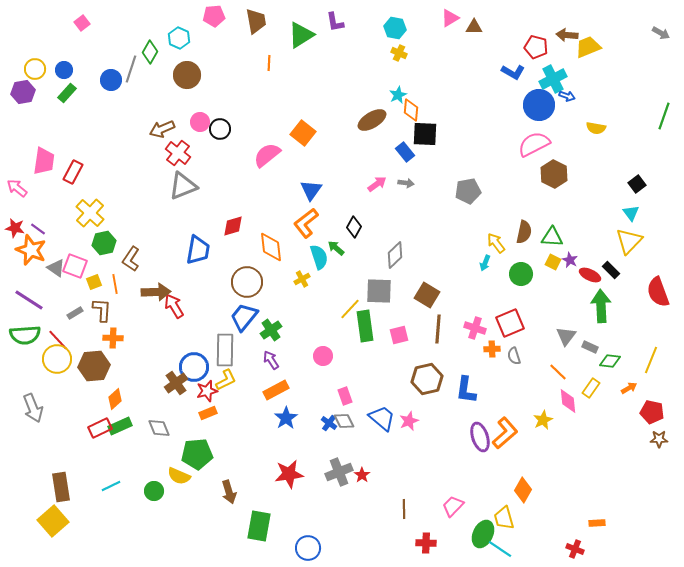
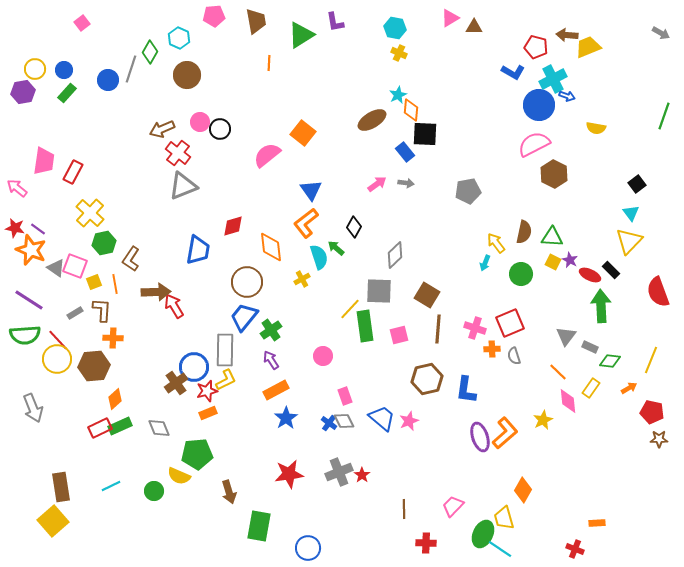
blue circle at (111, 80): moved 3 px left
blue triangle at (311, 190): rotated 10 degrees counterclockwise
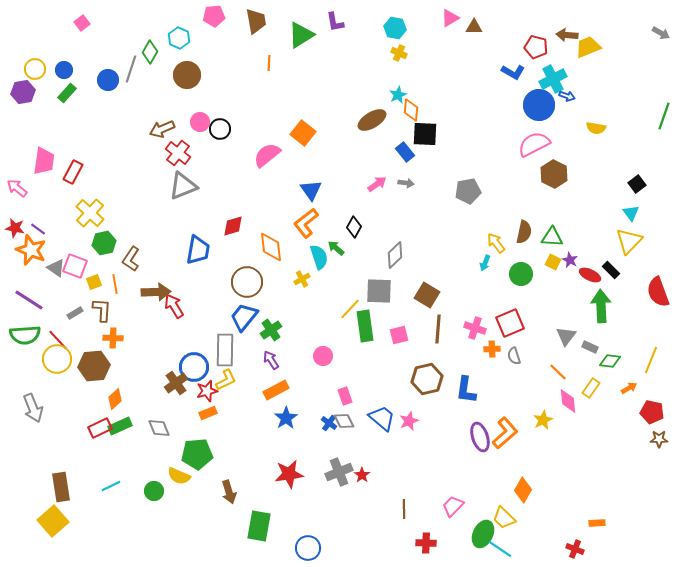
yellow trapezoid at (504, 518): rotated 30 degrees counterclockwise
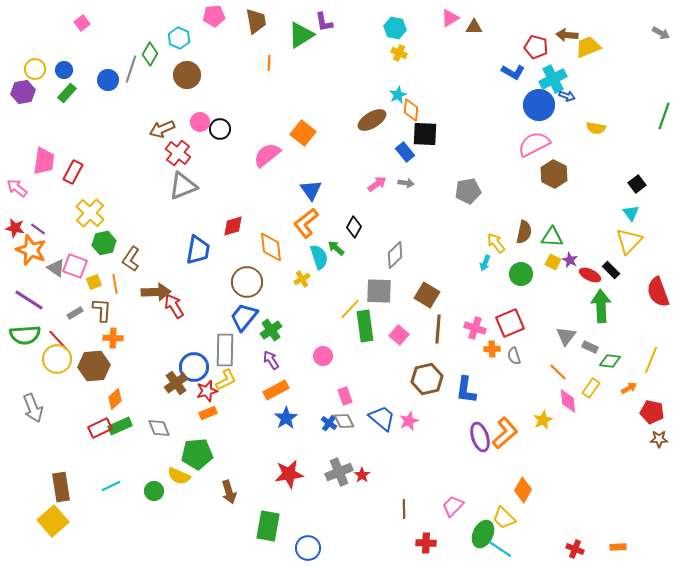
purple L-shape at (335, 22): moved 11 px left
green diamond at (150, 52): moved 2 px down
pink square at (399, 335): rotated 36 degrees counterclockwise
orange rectangle at (597, 523): moved 21 px right, 24 px down
green rectangle at (259, 526): moved 9 px right
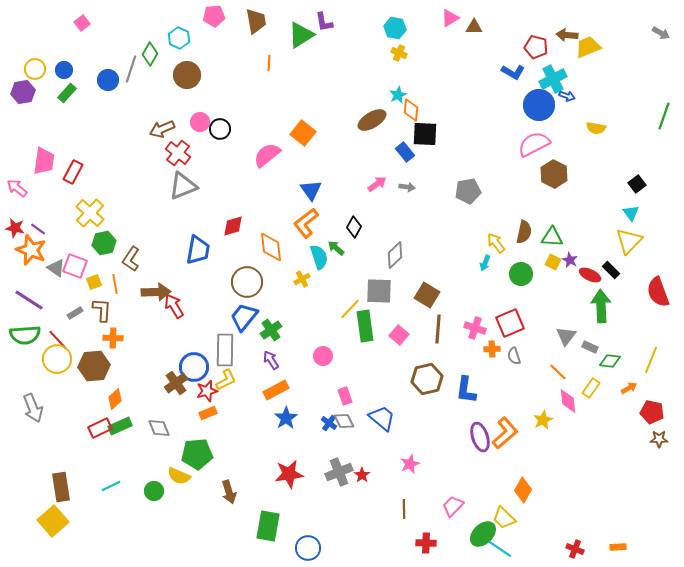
gray arrow at (406, 183): moved 1 px right, 4 px down
pink star at (409, 421): moved 1 px right, 43 px down
green ellipse at (483, 534): rotated 20 degrees clockwise
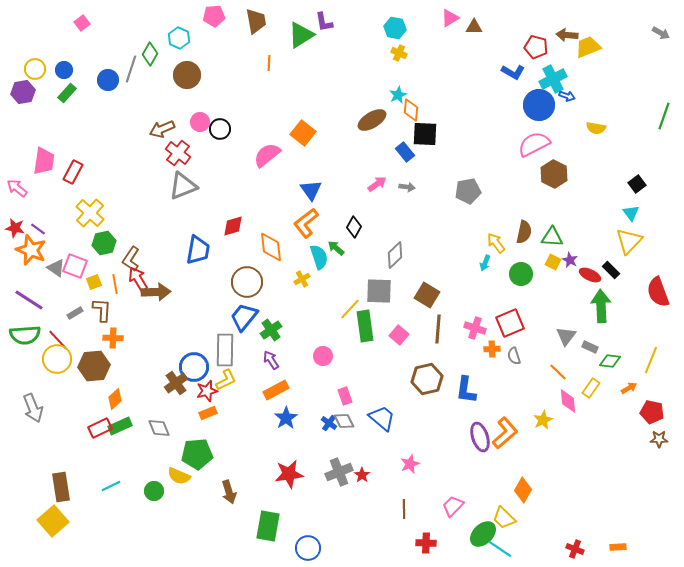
red arrow at (174, 306): moved 36 px left, 27 px up
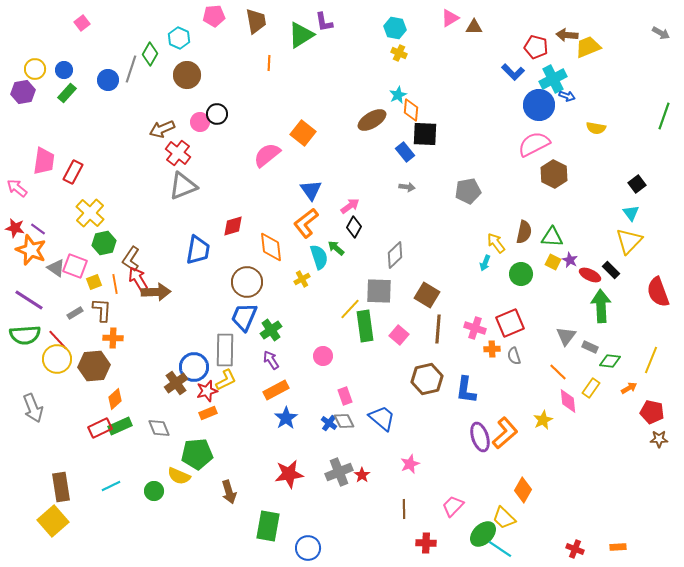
blue L-shape at (513, 72): rotated 15 degrees clockwise
black circle at (220, 129): moved 3 px left, 15 px up
pink arrow at (377, 184): moved 27 px left, 22 px down
blue trapezoid at (244, 317): rotated 16 degrees counterclockwise
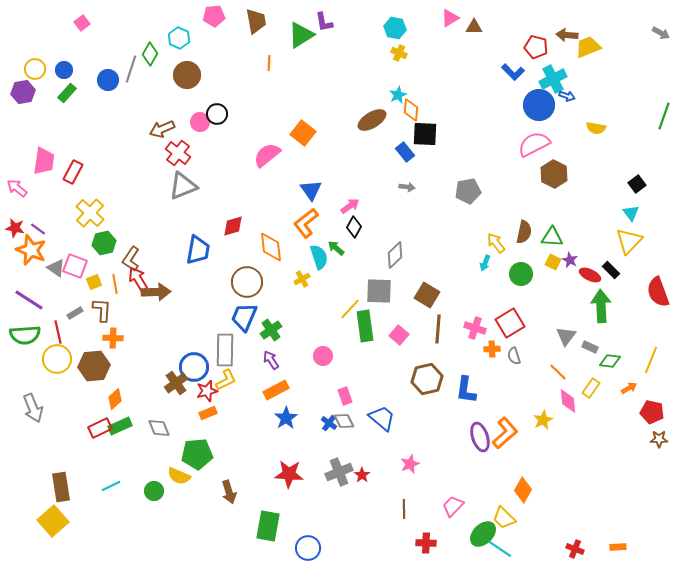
red square at (510, 323): rotated 8 degrees counterclockwise
red line at (58, 340): moved 8 px up; rotated 30 degrees clockwise
red star at (289, 474): rotated 12 degrees clockwise
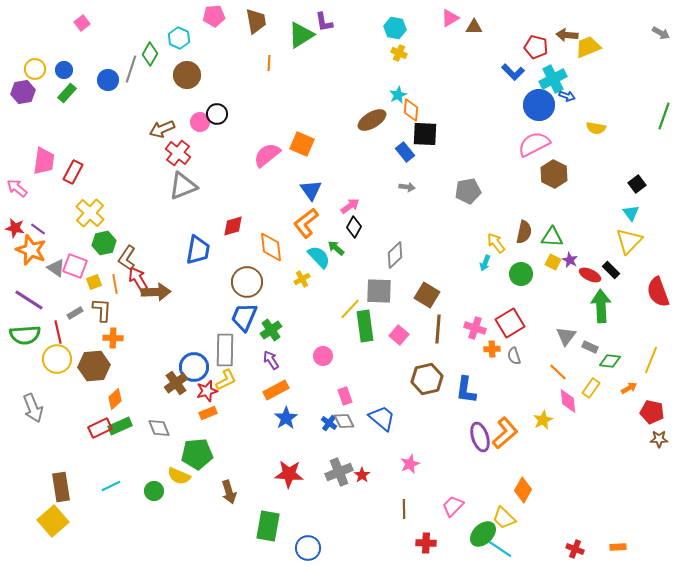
orange square at (303, 133): moved 1 px left, 11 px down; rotated 15 degrees counterclockwise
cyan semicircle at (319, 257): rotated 25 degrees counterclockwise
brown L-shape at (131, 259): moved 4 px left, 1 px up
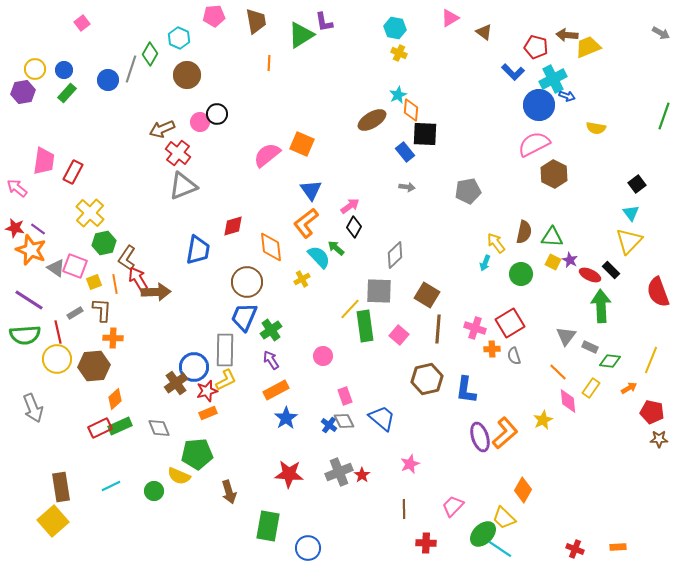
brown triangle at (474, 27): moved 10 px right, 5 px down; rotated 36 degrees clockwise
blue cross at (329, 423): moved 2 px down
